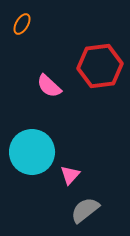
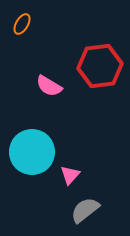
pink semicircle: rotated 12 degrees counterclockwise
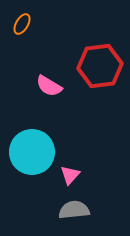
gray semicircle: moved 11 px left; rotated 32 degrees clockwise
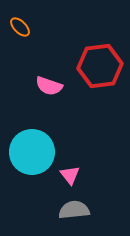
orange ellipse: moved 2 px left, 3 px down; rotated 75 degrees counterclockwise
pink semicircle: rotated 12 degrees counterclockwise
pink triangle: rotated 20 degrees counterclockwise
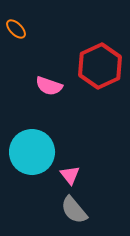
orange ellipse: moved 4 px left, 2 px down
red hexagon: rotated 18 degrees counterclockwise
gray semicircle: rotated 124 degrees counterclockwise
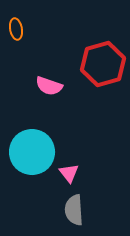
orange ellipse: rotated 35 degrees clockwise
red hexagon: moved 3 px right, 2 px up; rotated 9 degrees clockwise
pink triangle: moved 1 px left, 2 px up
gray semicircle: rotated 36 degrees clockwise
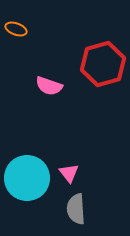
orange ellipse: rotated 60 degrees counterclockwise
cyan circle: moved 5 px left, 26 px down
gray semicircle: moved 2 px right, 1 px up
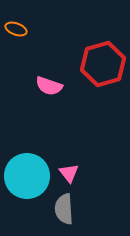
cyan circle: moved 2 px up
gray semicircle: moved 12 px left
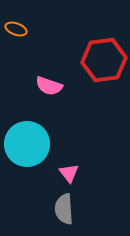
red hexagon: moved 1 px right, 4 px up; rotated 9 degrees clockwise
cyan circle: moved 32 px up
